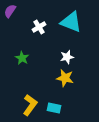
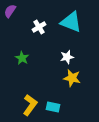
yellow star: moved 7 px right
cyan rectangle: moved 1 px left, 1 px up
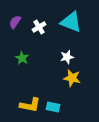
purple semicircle: moved 5 px right, 11 px down
yellow L-shape: rotated 65 degrees clockwise
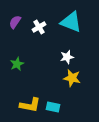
green star: moved 5 px left, 6 px down; rotated 16 degrees clockwise
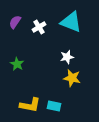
green star: rotated 16 degrees counterclockwise
cyan rectangle: moved 1 px right, 1 px up
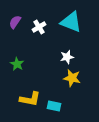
yellow L-shape: moved 6 px up
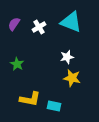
purple semicircle: moved 1 px left, 2 px down
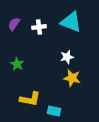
white cross: rotated 24 degrees clockwise
cyan rectangle: moved 5 px down
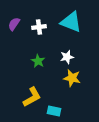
green star: moved 21 px right, 3 px up
yellow L-shape: moved 2 px right, 2 px up; rotated 40 degrees counterclockwise
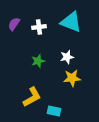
green star: rotated 24 degrees clockwise
yellow star: rotated 18 degrees counterclockwise
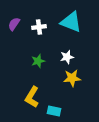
yellow L-shape: rotated 150 degrees clockwise
